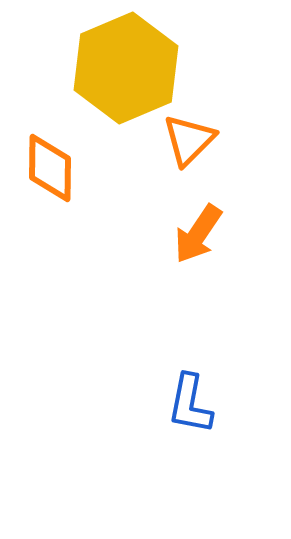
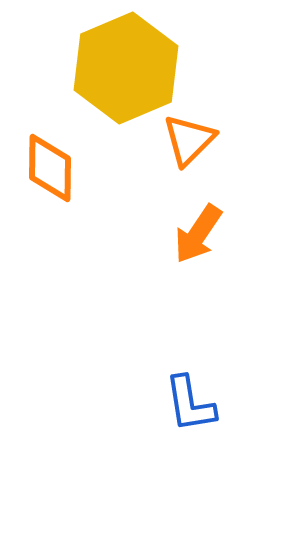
blue L-shape: rotated 20 degrees counterclockwise
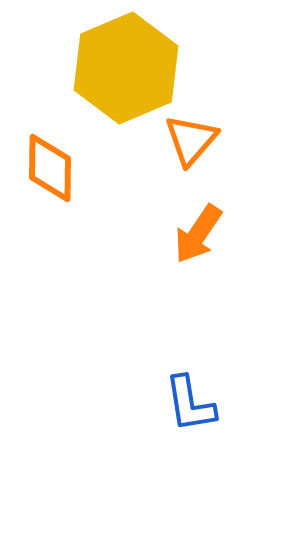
orange triangle: moved 2 px right; rotated 4 degrees counterclockwise
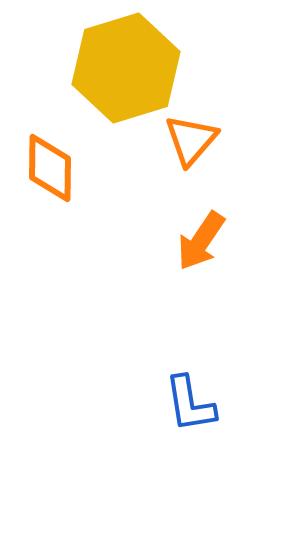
yellow hexagon: rotated 6 degrees clockwise
orange arrow: moved 3 px right, 7 px down
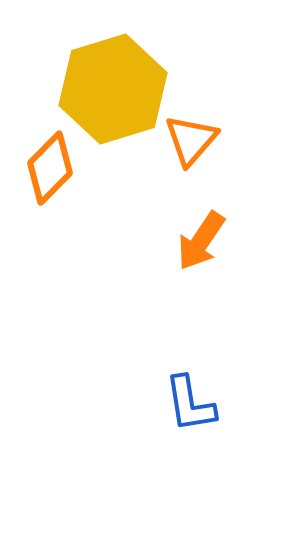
yellow hexagon: moved 13 px left, 21 px down
orange diamond: rotated 44 degrees clockwise
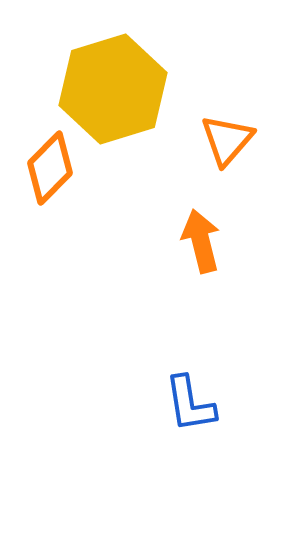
orange triangle: moved 36 px right
orange arrow: rotated 132 degrees clockwise
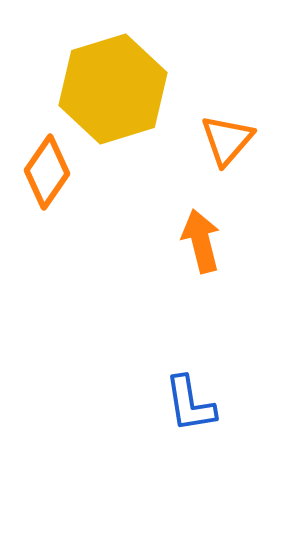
orange diamond: moved 3 px left, 4 px down; rotated 10 degrees counterclockwise
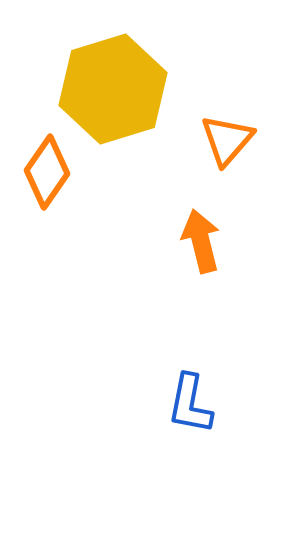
blue L-shape: rotated 20 degrees clockwise
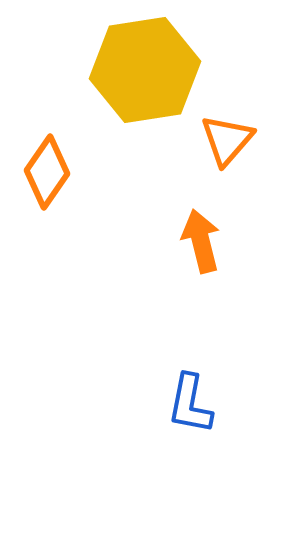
yellow hexagon: moved 32 px right, 19 px up; rotated 8 degrees clockwise
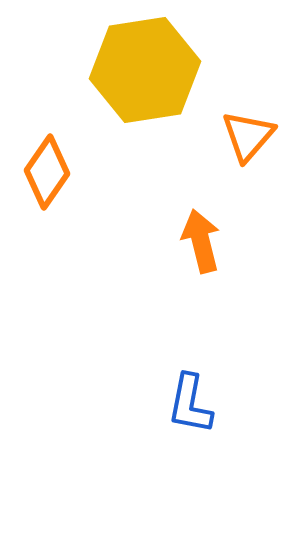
orange triangle: moved 21 px right, 4 px up
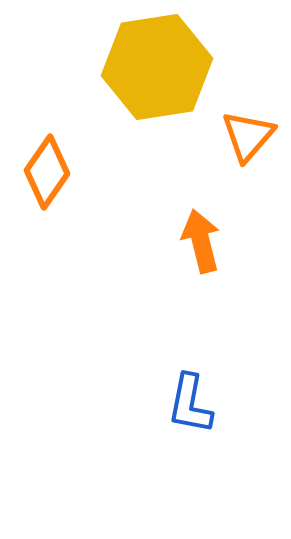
yellow hexagon: moved 12 px right, 3 px up
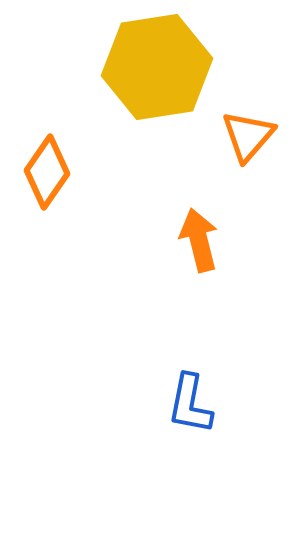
orange arrow: moved 2 px left, 1 px up
